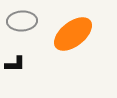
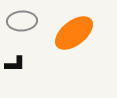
orange ellipse: moved 1 px right, 1 px up
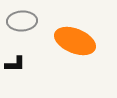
orange ellipse: moved 1 px right, 8 px down; rotated 60 degrees clockwise
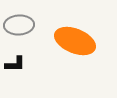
gray ellipse: moved 3 px left, 4 px down
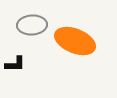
gray ellipse: moved 13 px right
